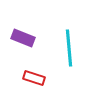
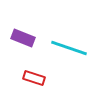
cyan line: rotated 66 degrees counterclockwise
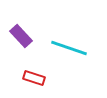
purple rectangle: moved 2 px left, 2 px up; rotated 25 degrees clockwise
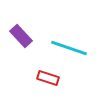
red rectangle: moved 14 px right
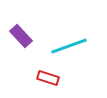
cyan line: moved 2 px up; rotated 39 degrees counterclockwise
